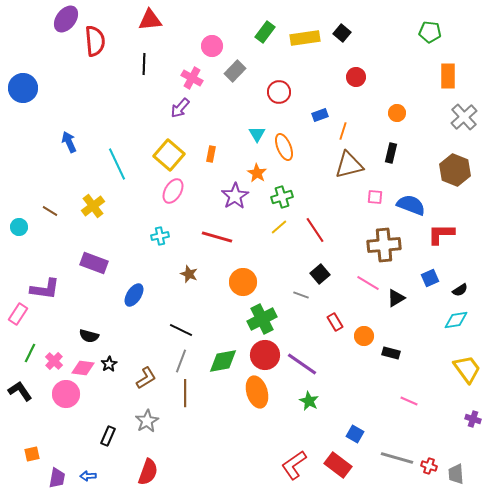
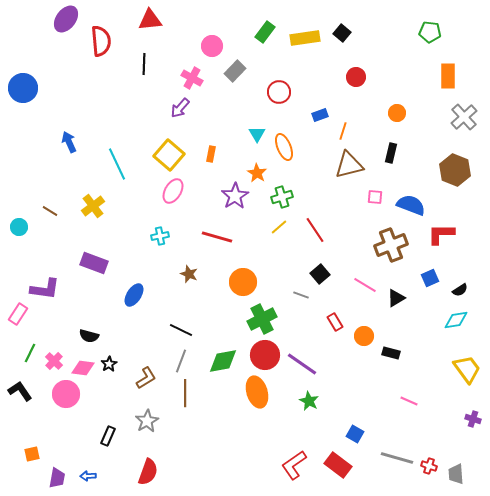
red semicircle at (95, 41): moved 6 px right
brown cross at (384, 245): moved 7 px right; rotated 16 degrees counterclockwise
pink line at (368, 283): moved 3 px left, 2 px down
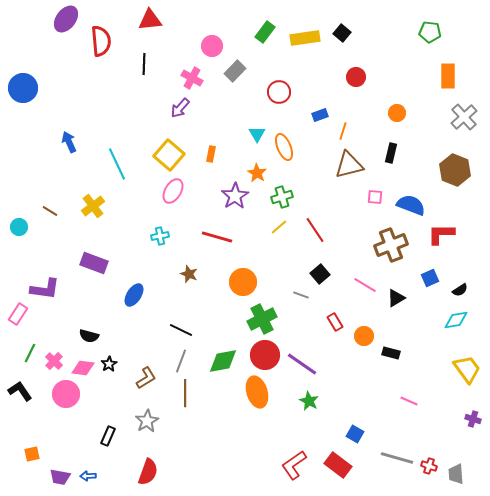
purple trapezoid at (57, 478): moved 3 px right, 1 px up; rotated 90 degrees clockwise
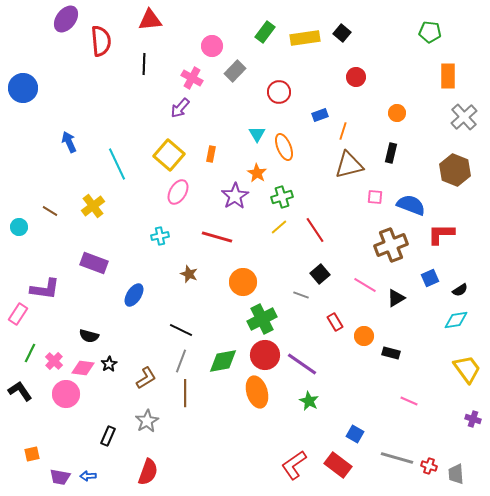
pink ellipse at (173, 191): moved 5 px right, 1 px down
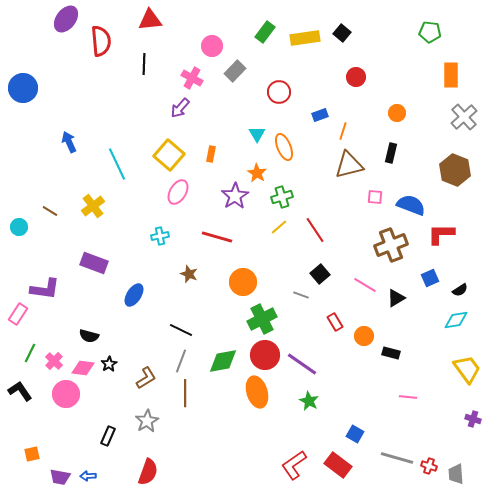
orange rectangle at (448, 76): moved 3 px right, 1 px up
pink line at (409, 401): moved 1 px left, 4 px up; rotated 18 degrees counterclockwise
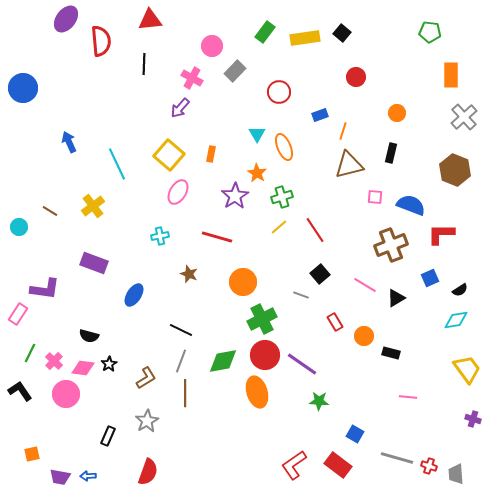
green star at (309, 401): moved 10 px right; rotated 24 degrees counterclockwise
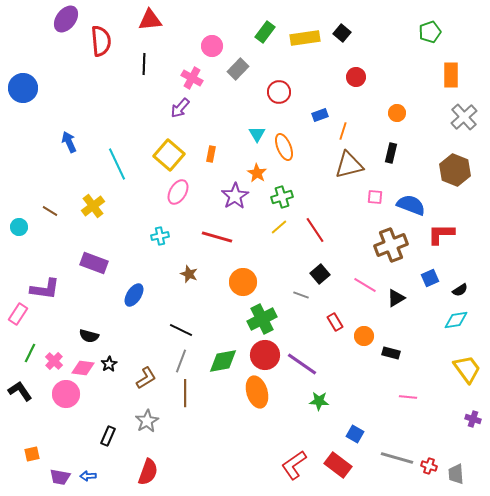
green pentagon at (430, 32): rotated 25 degrees counterclockwise
gray rectangle at (235, 71): moved 3 px right, 2 px up
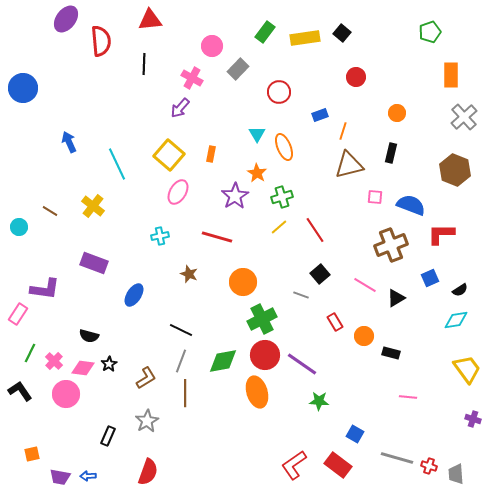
yellow cross at (93, 206): rotated 15 degrees counterclockwise
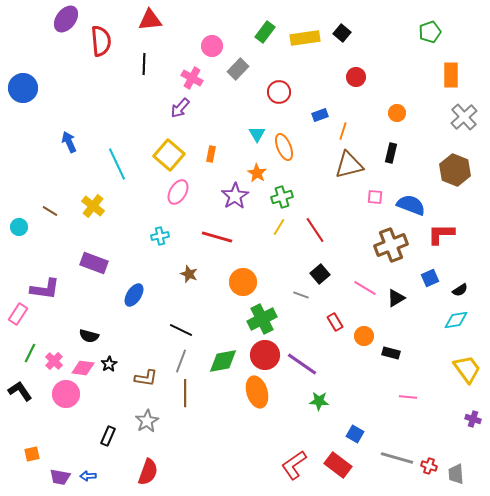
yellow line at (279, 227): rotated 18 degrees counterclockwise
pink line at (365, 285): moved 3 px down
brown L-shape at (146, 378): rotated 40 degrees clockwise
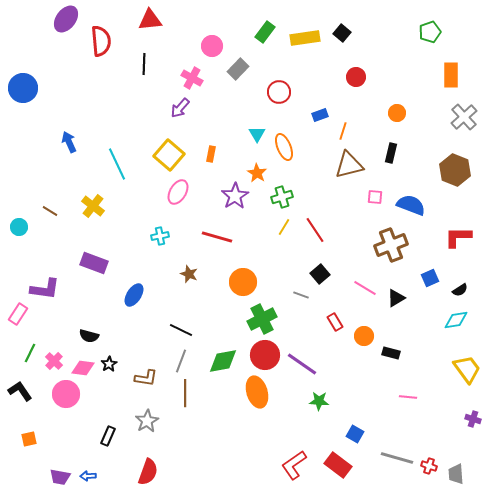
yellow line at (279, 227): moved 5 px right
red L-shape at (441, 234): moved 17 px right, 3 px down
orange square at (32, 454): moved 3 px left, 15 px up
